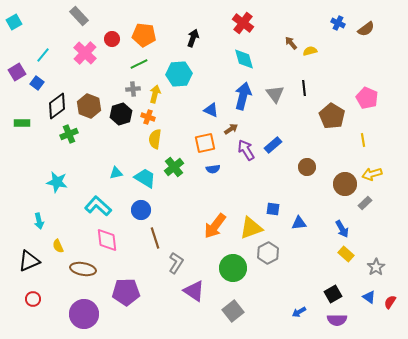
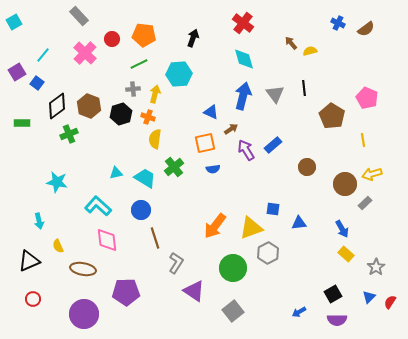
blue triangle at (211, 110): moved 2 px down
blue triangle at (369, 297): rotated 40 degrees clockwise
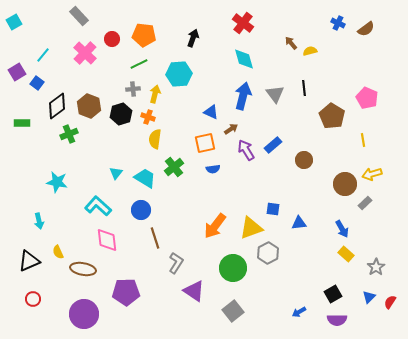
brown circle at (307, 167): moved 3 px left, 7 px up
cyan triangle at (116, 173): rotated 40 degrees counterclockwise
yellow semicircle at (58, 246): moved 6 px down
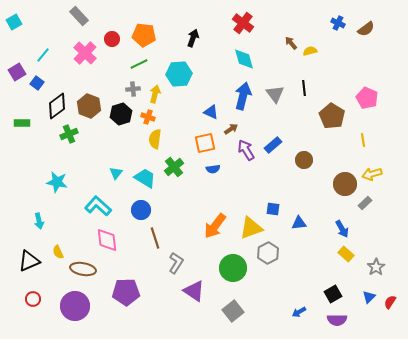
purple circle at (84, 314): moved 9 px left, 8 px up
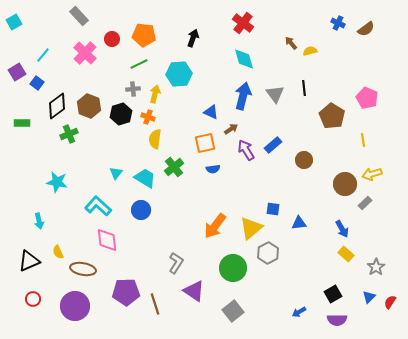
yellow triangle at (251, 228): rotated 20 degrees counterclockwise
brown line at (155, 238): moved 66 px down
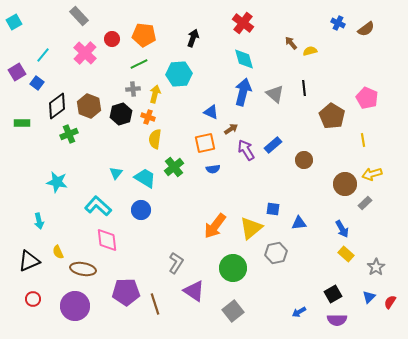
gray triangle at (275, 94): rotated 12 degrees counterclockwise
blue arrow at (243, 96): moved 4 px up
gray hexagon at (268, 253): moved 8 px right; rotated 15 degrees clockwise
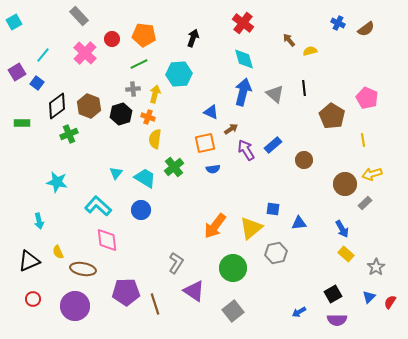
brown arrow at (291, 43): moved 2 px left, 3 px up
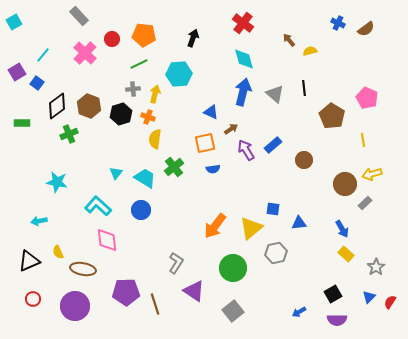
cyan arrow at (39, 221): rotated 91 degrees clockwise
